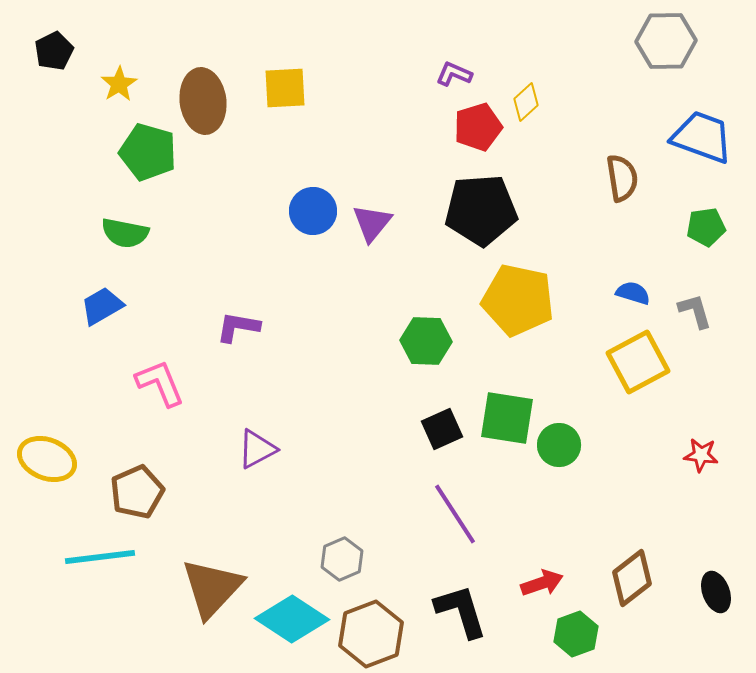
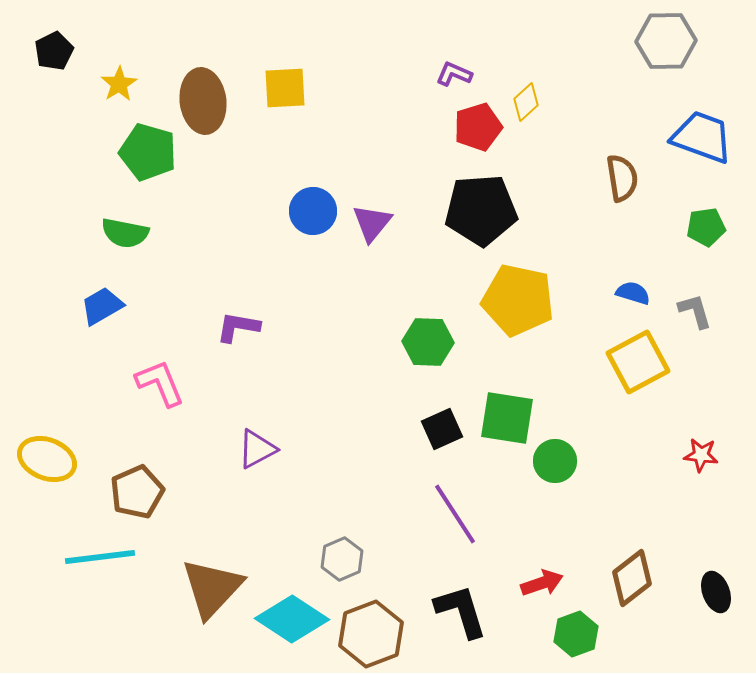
green hexagon at (426, 341): moved 2 px right, 1 px down
green circle at (559, 445): moved 4 px left, 16 px down
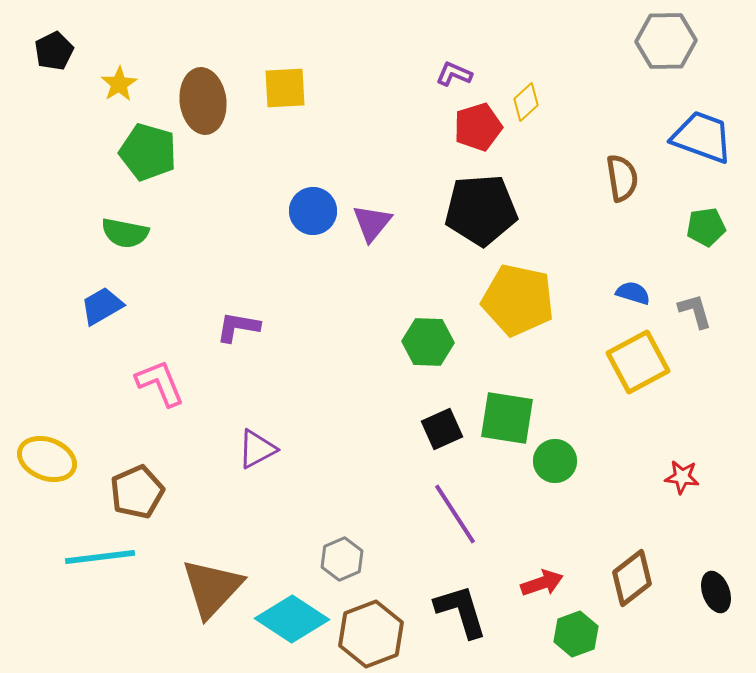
red star at (701, 455): moved 19 px left, 22 px down
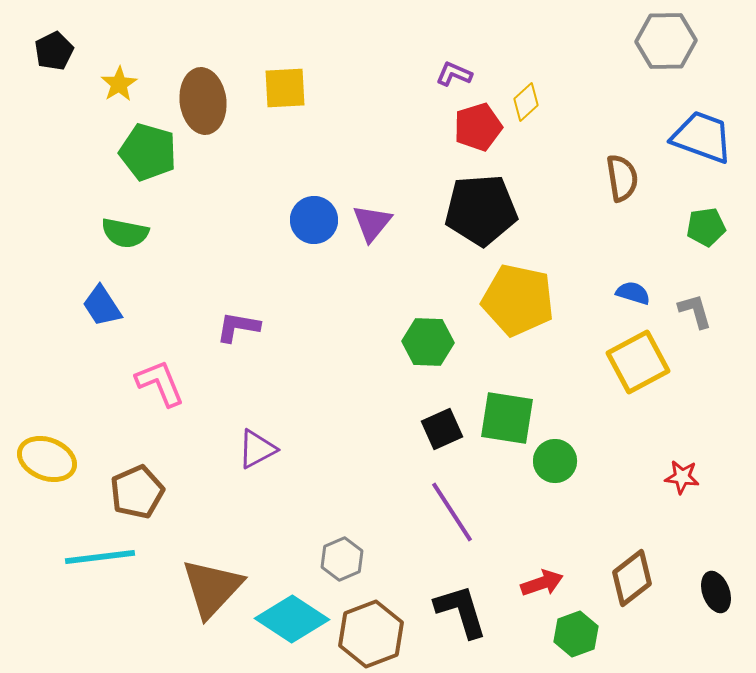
blue circle at (313, 211): moved 1 px right, 9 px down
blue trapezoid at (102, 306): rotated 93 degrees counterclockwise
purple line at (455, 514): moved 3 px left, 2 px up
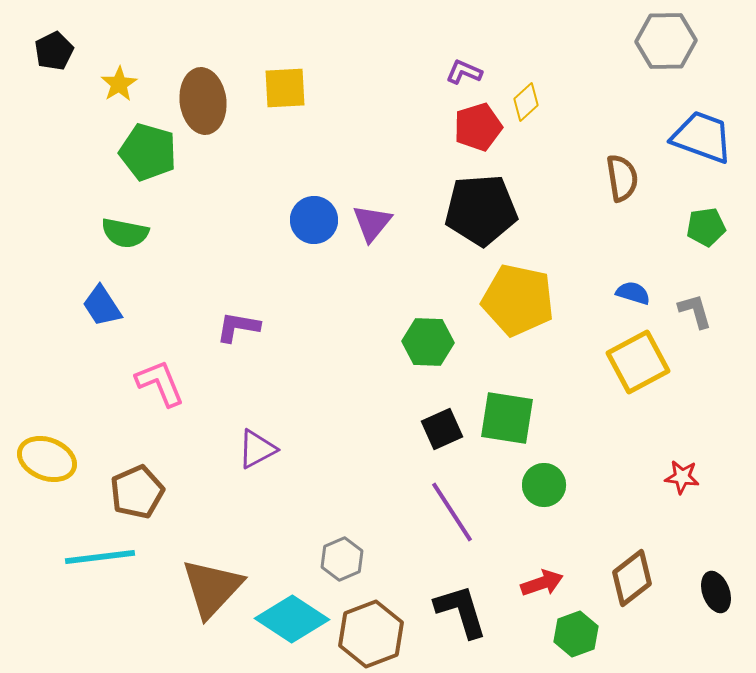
purple L-shape at (454, 74): moved 10 px right, 2 px up
green circle at (555, 461): moved 11 px left, 24 px down
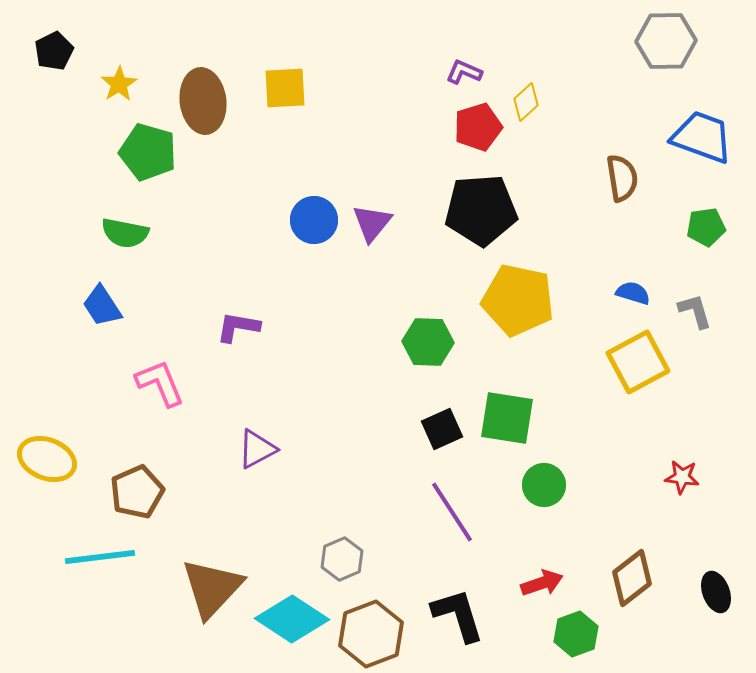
black L-shape at (461, 611): moved 3 px left, 4 px down
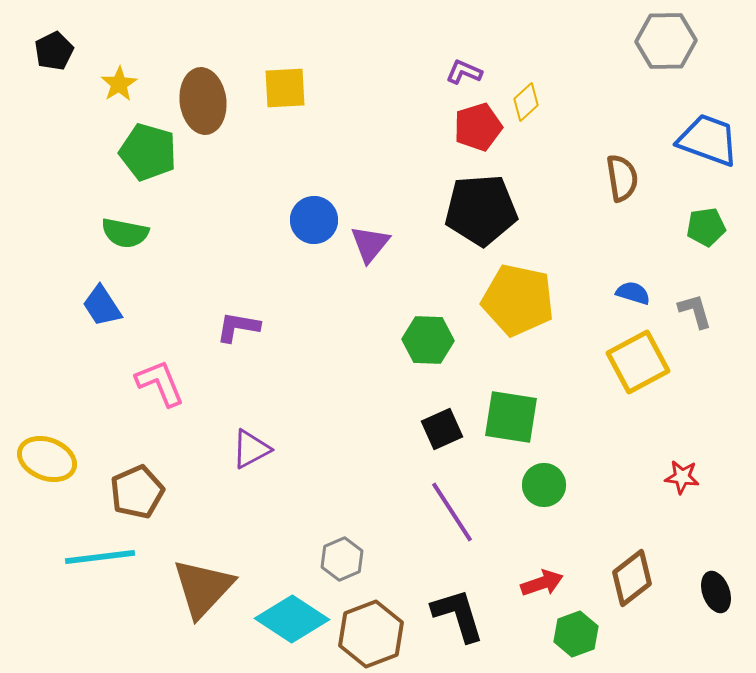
blue trapezoid at (702, 137): moved 6 px right, 3 px down
purple triangle at (372, 223): moved 2 px left, 21 px down
green hexagon at (428, 342): moved 2 px up
green square at (507, 418): moved 4 px right, 1 px up
purple triangle at (257, 449): moved 6 px left
brown triangle at (212, 588): moved 9 px left
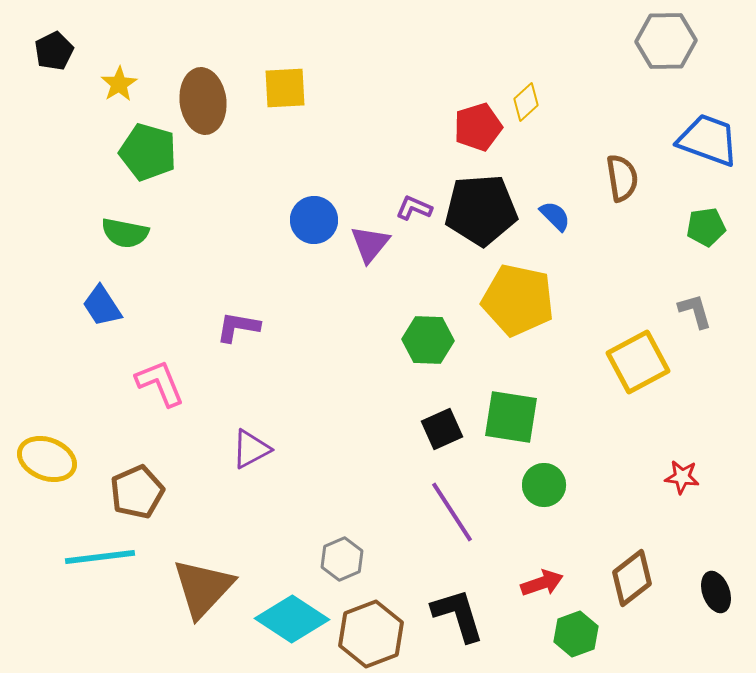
purple L-shape at (464, 72): moved 50 px left, 136 px down
blue semicircle at (633, 293): moved 78 px left, 77 px up; rotated 28 degrees clockwise
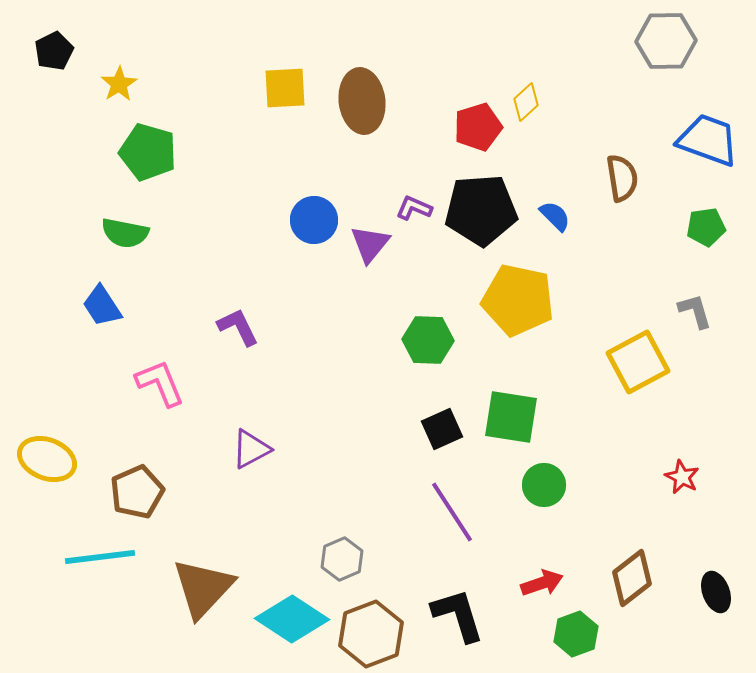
brown ellipse at (203, 101): moved 159 px right
purple L-shape at (238, 327): rotated 54 degrees clockwise
red star at (682, 477): rotated 20 degrees clockwise
